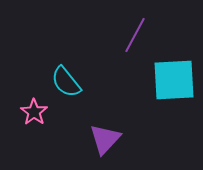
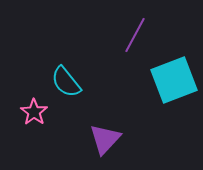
cyan square: rotated 18 degrees counterclockwise
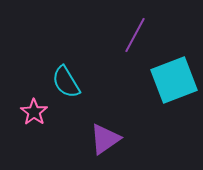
cyan semicircle: rotated 8 degrees clockwise
purple triangle: rotated 12 degrees clockwise
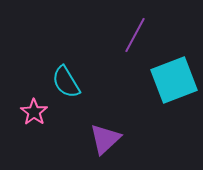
purple triangle: rotated 8 degrees counterclockwise
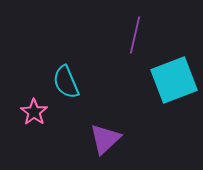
purple line: rotated 15 degrees counterclockwise
cyan semicircle: rotated 8 degrees clockwise
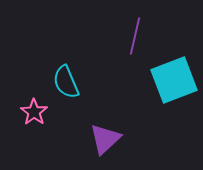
purple line: moved 1 px down
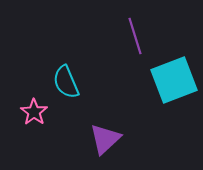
purple line: rotated 30 degrees counterclockwise
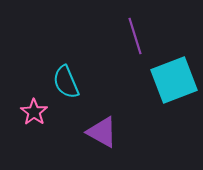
purple triangle: moved 3 px left, 7 px up; rotated 48 degrees counterclockwise
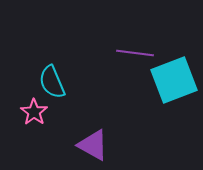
purple line: moved 17 px down; rotated 66 degrees counterclockwise
cyan semicircle: moved 14 px left
purple triangle: moved 9 px left, 13 px down
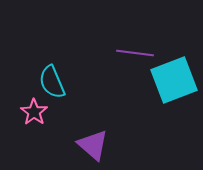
purple triangle: rotated 12 degrees clockwise
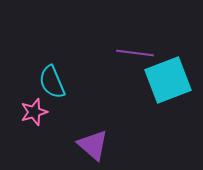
cyan square: moved 6 px left
pink star: rotated 20 degrees clockwise
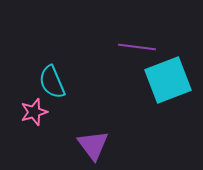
purple line: moved 2 px right, 6 px up
purple triangle: rotated 12 degrees clockwise
